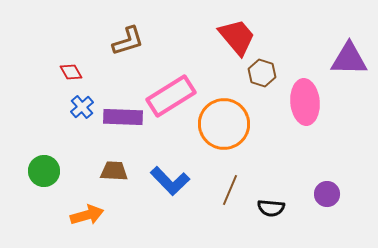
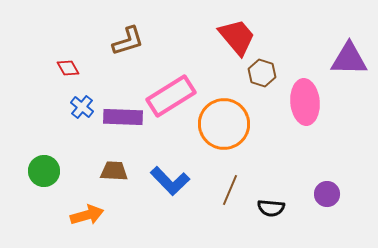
red diamond: moved 3 px left, 4 px up
blue cross: rotated 10 degrees counterclockwise
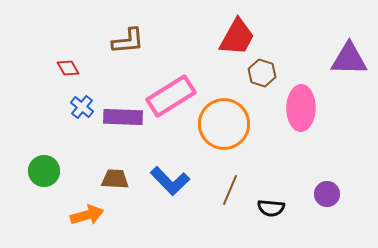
red trapezoid: rotated 69 degrees clockwise
brown L-shape: rotated 12 degrees clockwise
pink ellipse: moved 4 px left, 6 px down; rotated 6 degrees clockwise
brown trapezoid: moved 1 px right, 8 px down
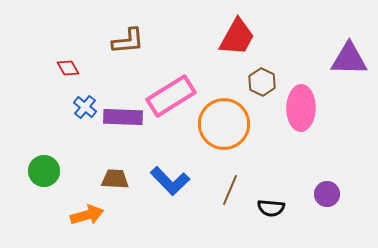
brown hexagon: moved 9 px down; rotated 8 degrees clockwise
blue cross: moved 3 px right
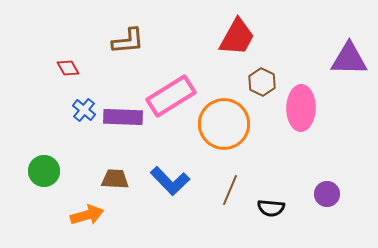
blue cross: moved 1 px left, 3 px down
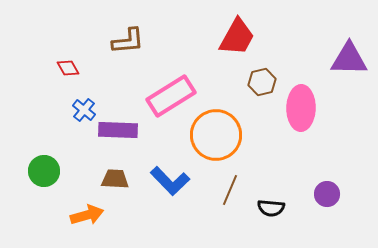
brown hexagon: rotated 20 degrees clockwise
purple rectangle: moved 5 px left, 13 px down
orange circle: moved 8 px left, 11 px down
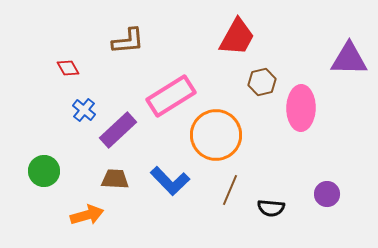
purple rectangle: rotated 45 degrees counterclockwise
